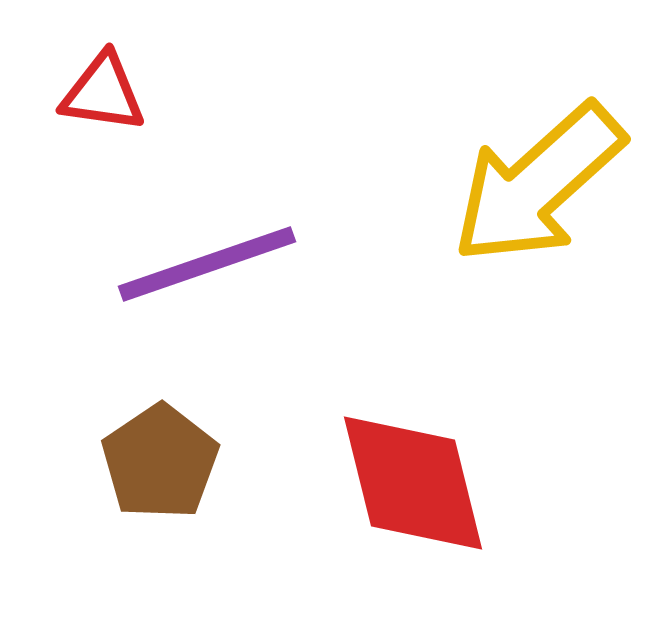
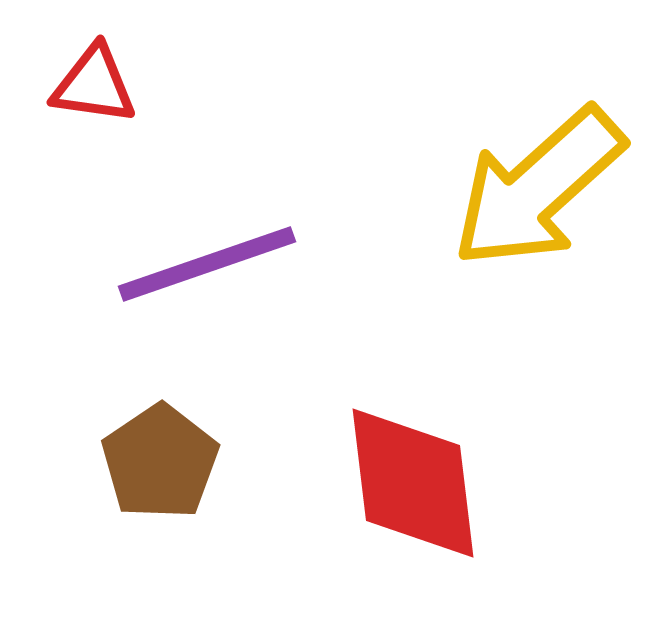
red triangle: moved 9 px left, 8 px up
yellow arrow: moved 4 px down
red diamond: rotated 7 degrees clockwise
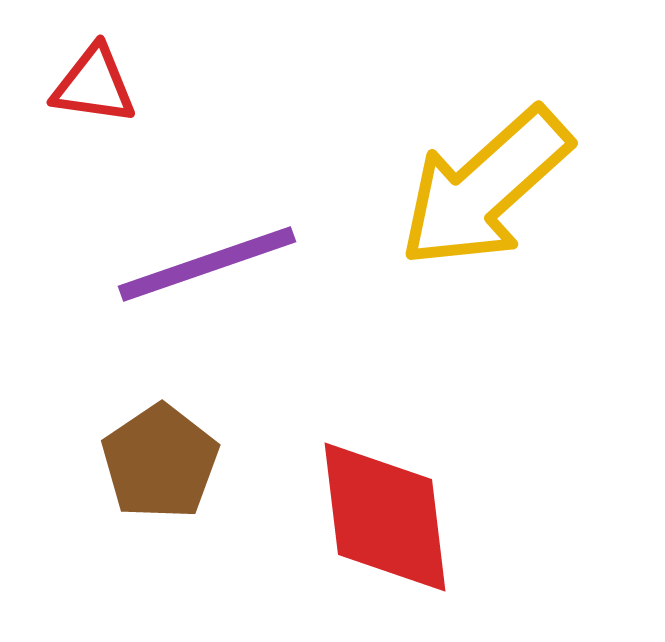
yellow arrow: moved 53 px left
red diamond: moved 28 px left, 34 px down
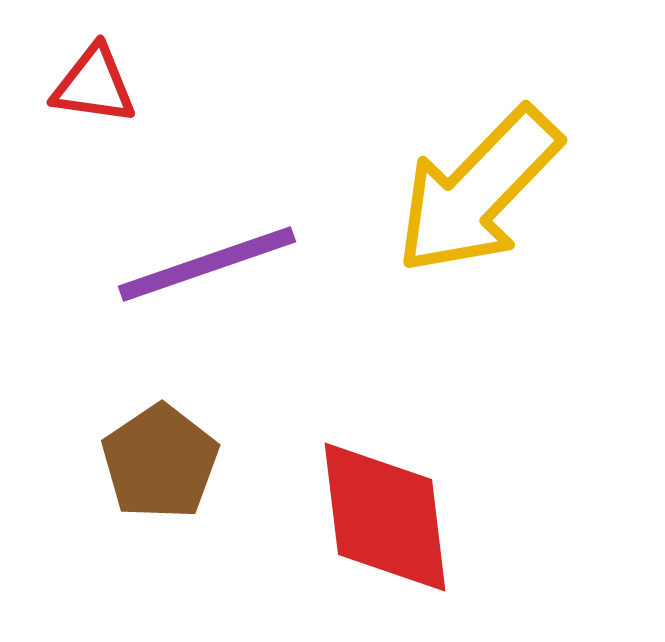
yellow arrow: moved 7 px left, 3 px down; rotated 4 degrees counterclockwise
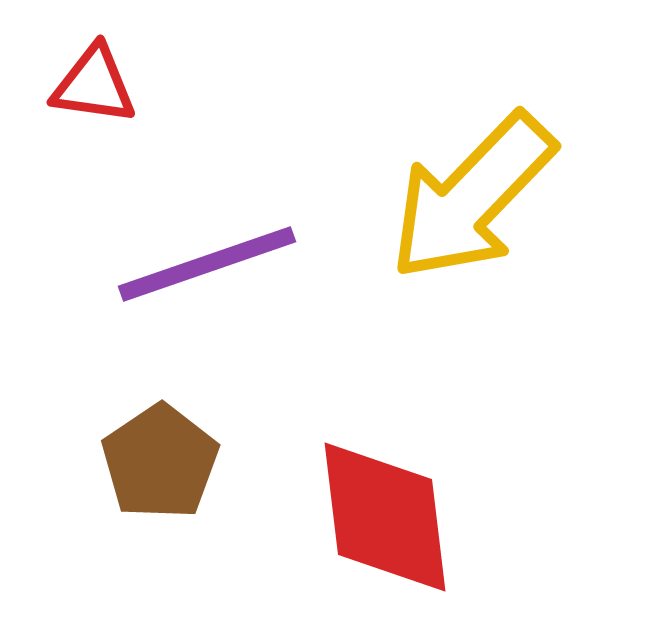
yellow arrow: moved 6 px left, 6 px down
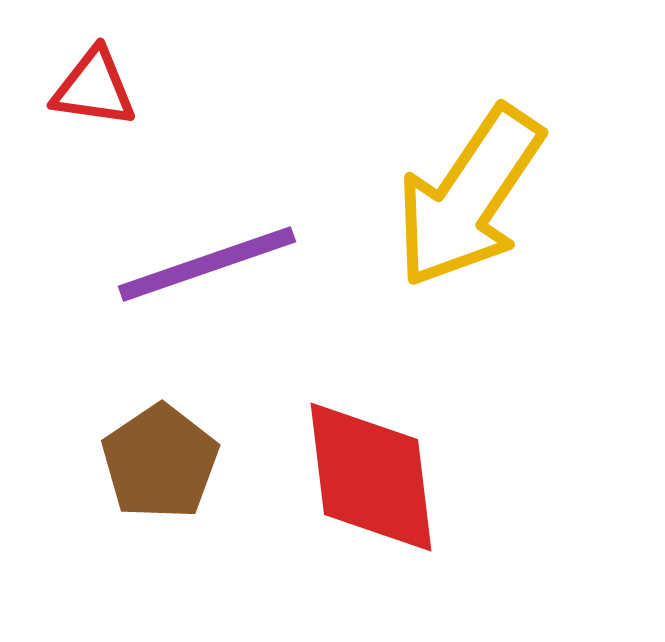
red triangle: moved 3 px down
yellow arrow: moved 3 px left; rotated 10 degrees counterclockwise
red diamond: moved 14 px left, 40 px up
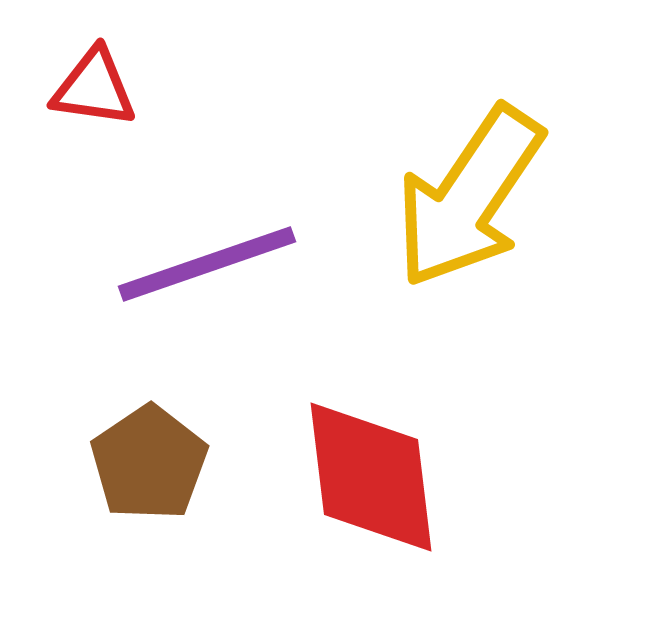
brown pentagon: moved 11 px left, 1 px down
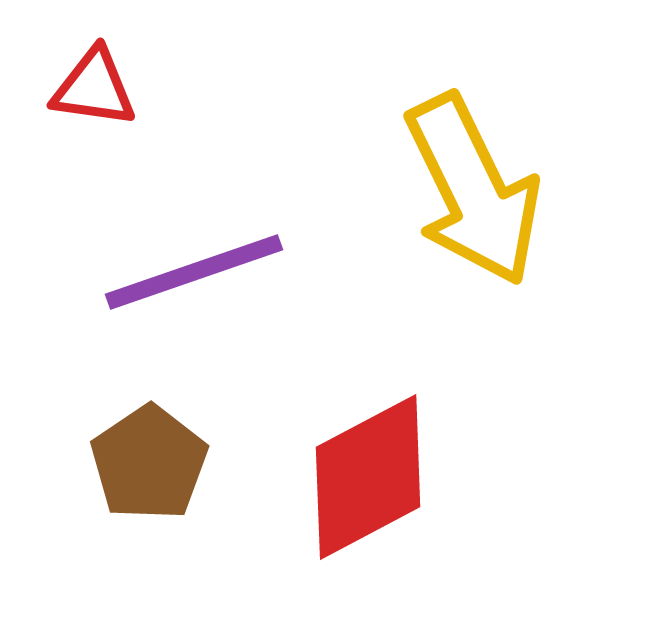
yellow arrow: moved 4 px right, 7 px up; rotated 60 degrees counterclockwise
purple line: moved 13 px left, 8 px down
red diamond: moved 3 px left; rotated 69 degrees clockwise
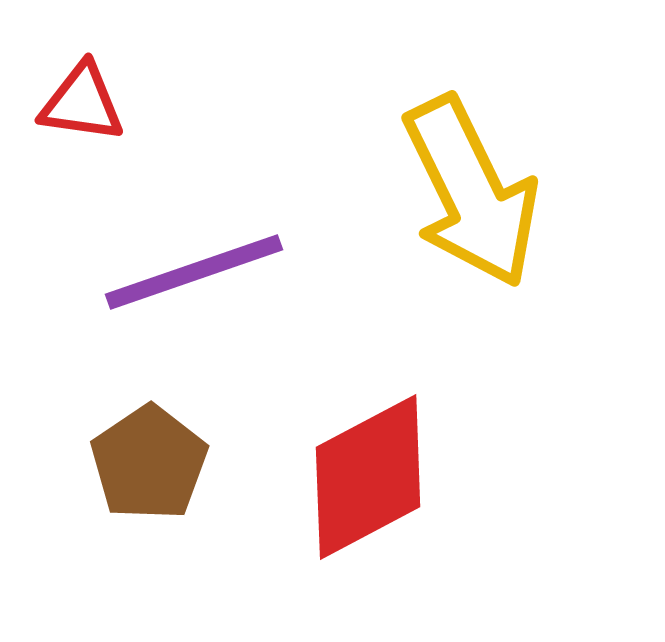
red triangle: moved 12 px left, 15 px down
yellow arrow: moved 2 px left, 2 px down
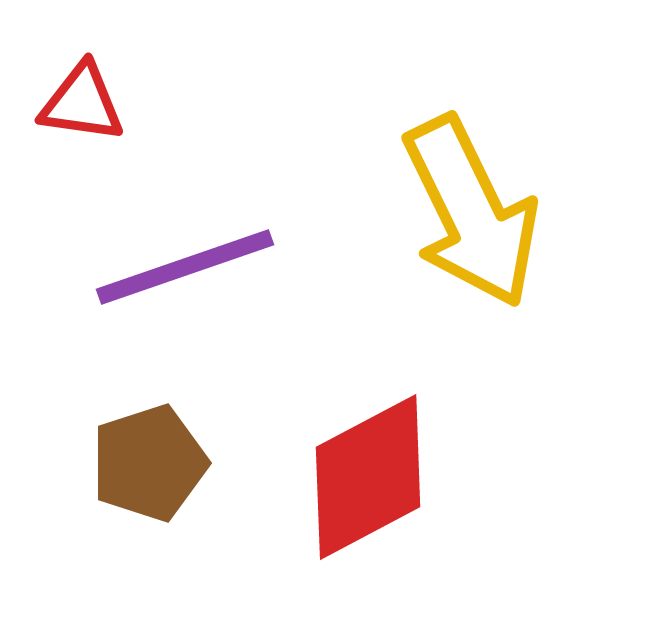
yellow arrow: moved 20 px down
purple line: moved 9 px left, 5 px up
brown pentagon: rotated 16 degrees clockwise
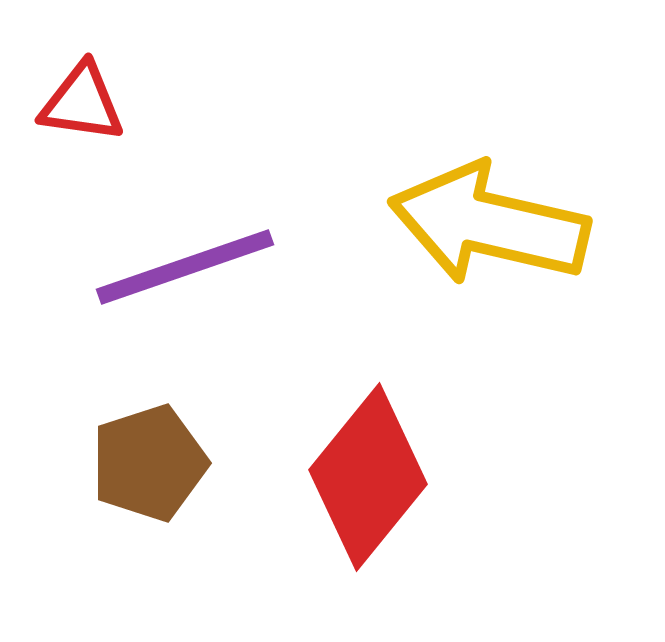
yellow arrow: moved 18 px right, 12 px down; rotated 129 degrees clockwise
red diamond: rotated 23 degrees counterclockwise
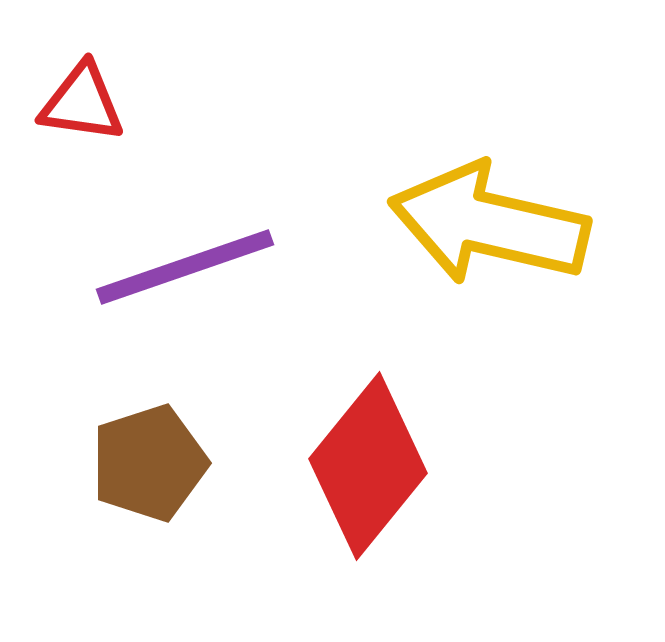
red diamond: moved 11 px up
